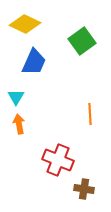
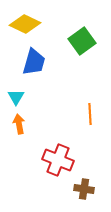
blue trapezoid: rotated 8 degrees counterclockwise
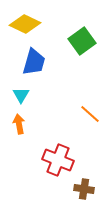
cyan triangle: moved 5 px right, 2 px up
orange line: rotated 45 degrees counterclockwise
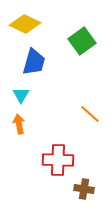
red cross: rotated 20 degrees counterclockwise
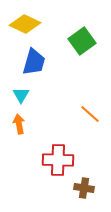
brown cross: moved 1 px up
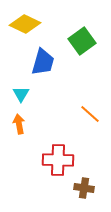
blue trapezoid: moved 9 px right
cyan triangle: moved 1 px up
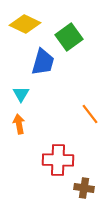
green square: moved 13 px left, 4 px up
orange line: rotated 10 degrees clockwise
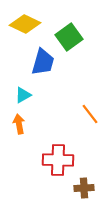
cyan triangle: moved 2 px right, 1 px down; rotated 30 degrees clockwise
brown cross: rotated 12 degrees counterclockwise
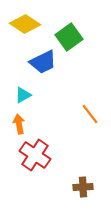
yellow diamond: rotated 8 degrees clockwise
blue trapezoid: rotated 48 degrees clockwise
red cross: moved 23 px left, 5 px up; rotated 32 degrees clockwise
brown cross: moved 1 px left, 1 px up
